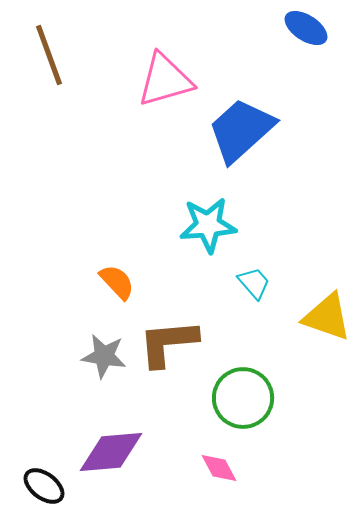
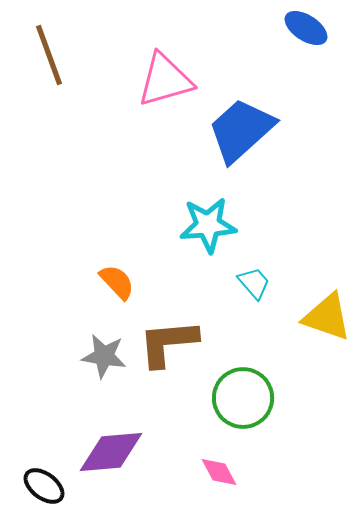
pink diamond: moved 4 px down
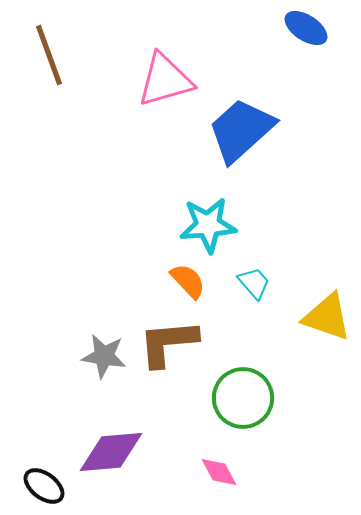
orange semicircle: moved 71 px right, 1 px up
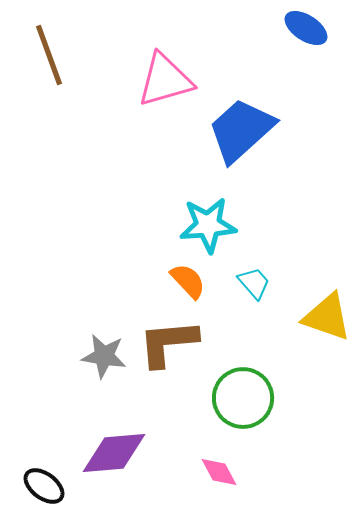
purple diamond: moved 3 px right, 1 px down
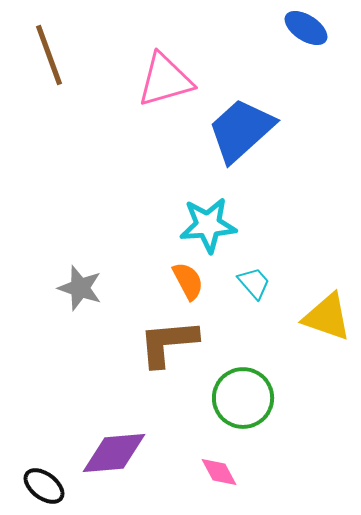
orange semicircle: rotated 15 degrees clockwise
gray star: moved 24 px left, 68 px up; rotated 9 degrees clockwise
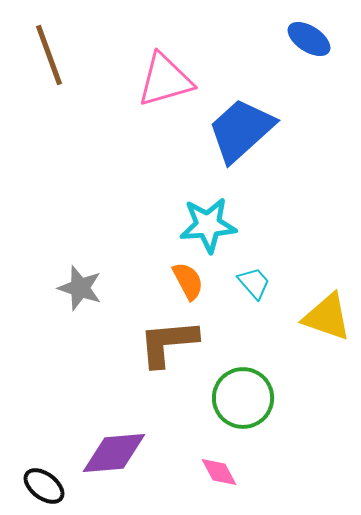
blue ellipse: moved 3 px right, 11 px down
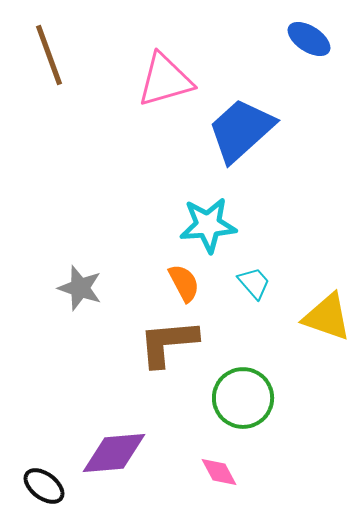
orange semicircle: moved 4 px left, 2 px down
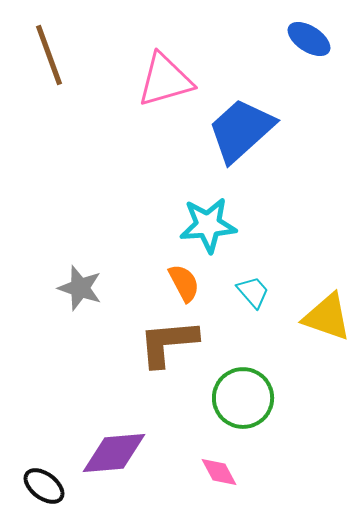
cyan trapezoid: moved 1 px left, 9 px down
